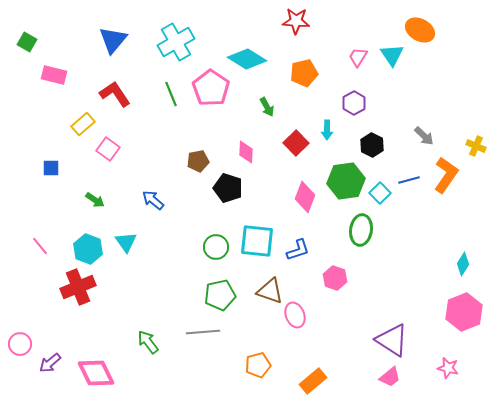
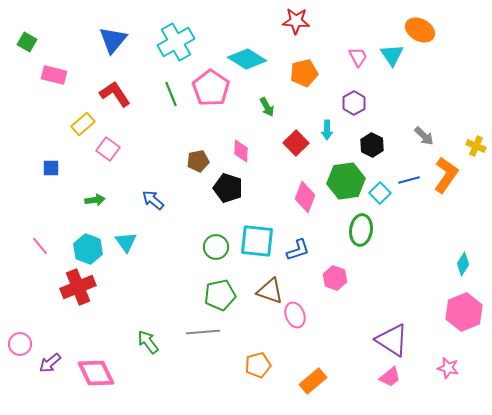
pink trapezoid at (358, 57): rotated 120 degrees clockwise
pink diamond at (246, 152): moved 5 px left, 1 px up
green arrow at (95, 200): rotated 42 degrees counterclockwise
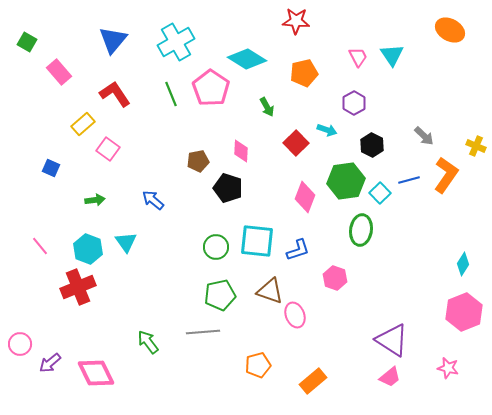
orange ellipse at (420, 30): moved 30 px right
pink rectangle at (54, 75): moved 5 px right, 3 px up; rotated 35 degrees clockwise
cyan arrow at (327, 130): rotated 72 degrees counterclockwise
blue square at (51, 168): rotated 24 degrees clockwise
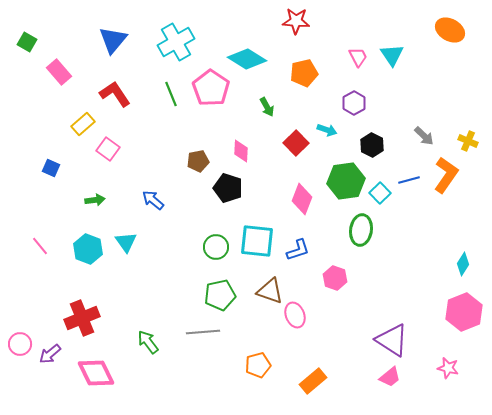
yellow cross at (476, 146): moved 8 px left, 5 px up
pink diamond at (305, 197): moved 3 px left, 2 px down
red cross at (78, 287): moved 4 px right, 31 px down
purple arrow at (50, 363): moved 9 px up
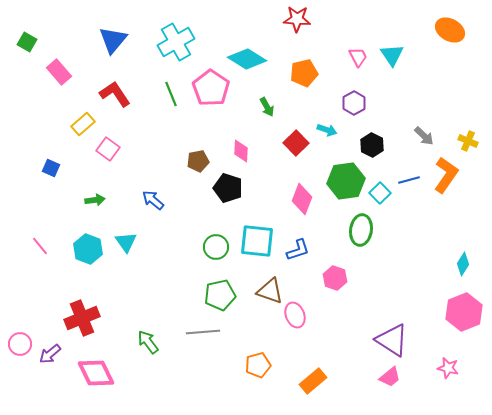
red star at (296, 21): moved 1 px right, 2 px up
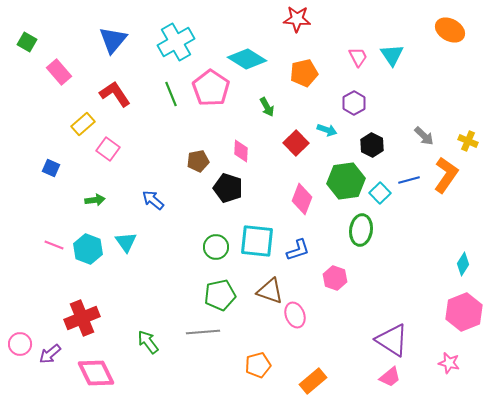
pink line at (40, 246): moved 14 px right, 1 px up; rotated 30 degrees counterclockwise
pink star at (448, 368): moved 1 px right, 5 px up
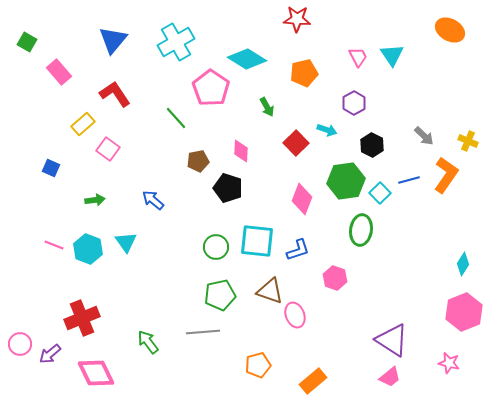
green line at (171, 94): moved 5 px right, 24 px down; rotated 20 degrees counterclockwise
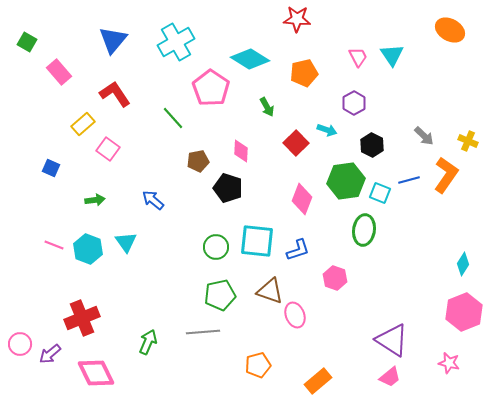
cyan diamond at (247, 59): moved 3 px right
green line at (176, 118): moved 3 px left
cyan square at (380, 193): rotated 25 degrees counterclockwise
green ellipse at (361, 230): moved 3 px right
green arrow at (148, 342): rotated 60 degrees clockwise
orange rectangle at (313, 381): moved 5 px right
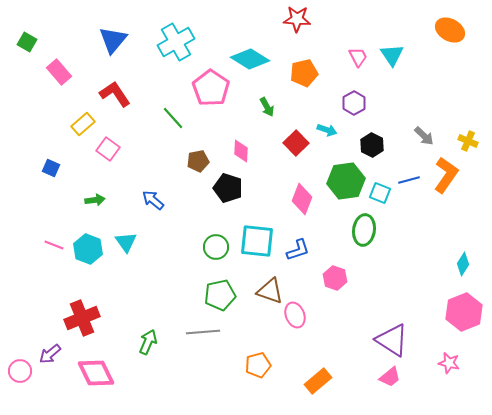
pink circle at (20, 344): moved 27 px down
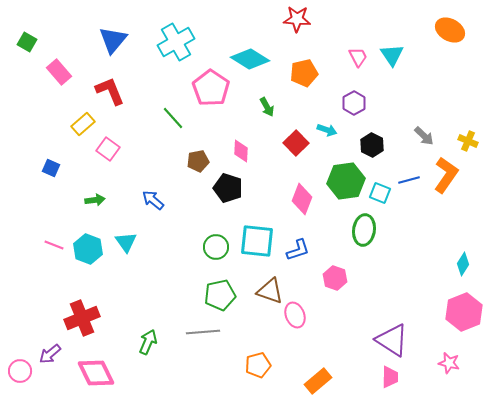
red L-shape at (115, 94): moved 5 px left, 3 px up; rotated 12 degrees clockwise
pink trapezoid at (390, 377): rotated 50 degrees counterclockwise
